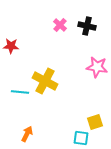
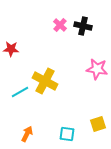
black cross: moved 4 px left
red star: moved 3 px down
pink star: moved 2 px down
cyan line: rotated 36 degrees counterclockwise
yellow square: moved 3 px right, 2 px down
cyan square: moved 14 px left, 4 px up
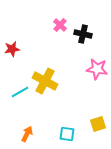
black cross: moved 8 px down
red star: moved 1 px right; rotated 14 degrees counterclockwise
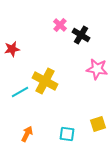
black cross: moved 2 px left, 1 px down; rotated 18 degrees clockwise
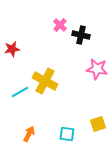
black cross: rotated 18 degrees counterclockwise
orange arrow: moved 2 px right
